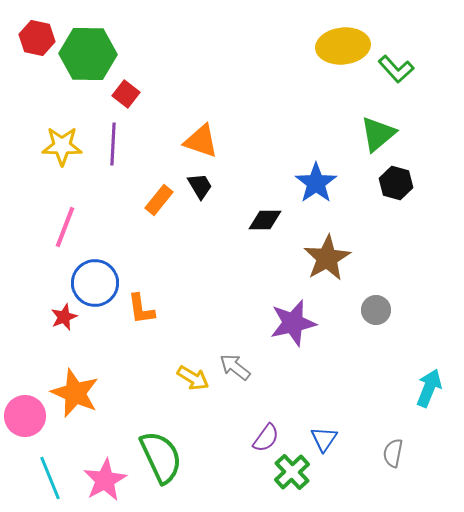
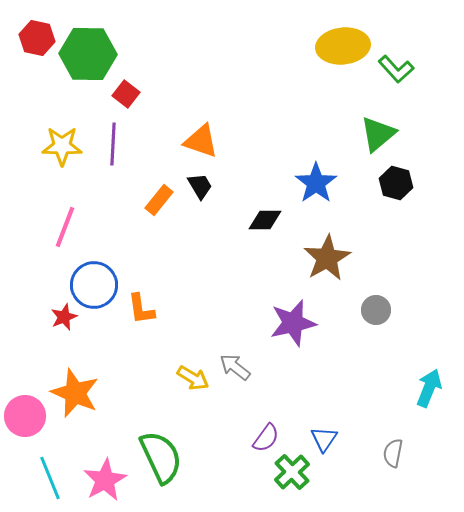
blue circle: moved 1 px left, 2 px down
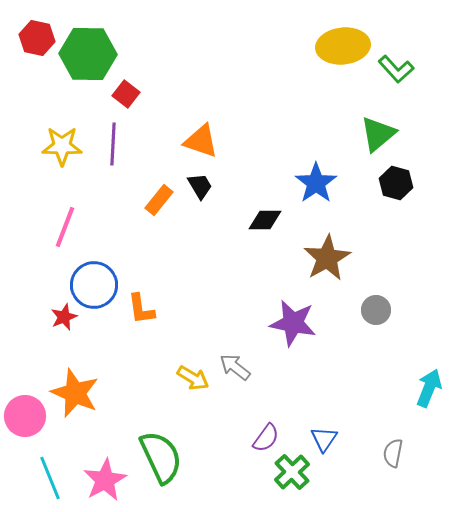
purple star: rotated 24 degrees clockwise
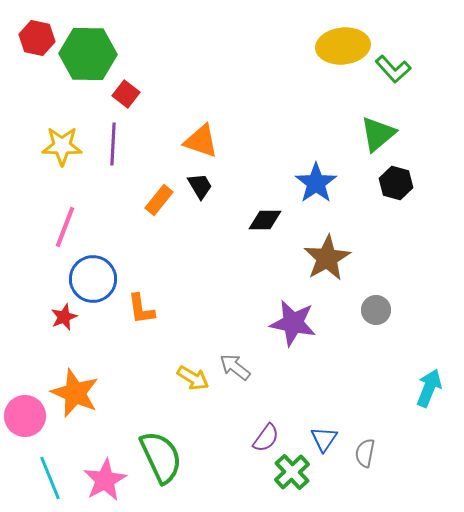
green L-shape: moved 3 px left
blue circle: moved 1 px left, 6 px up
gray semicircle: moved 28 px left
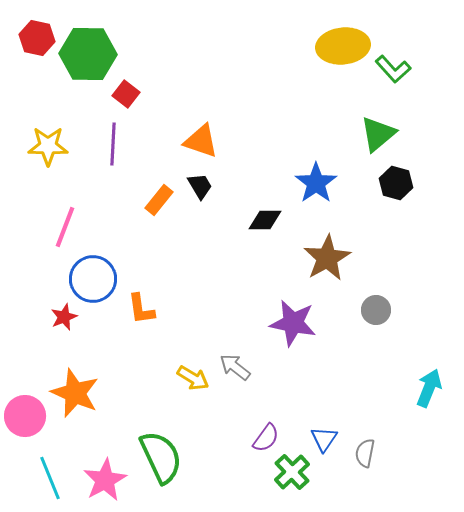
yellow star: moved 14 px left
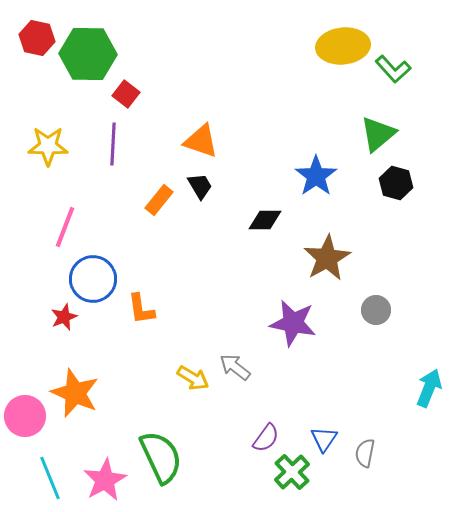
blue star: moved 7 px up
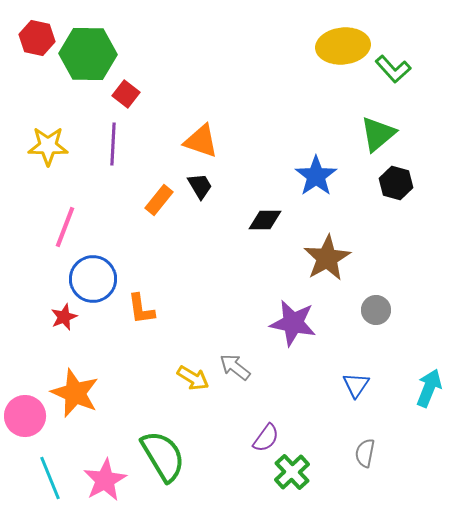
blue triangle: moved 32 px right, 54 px up
green semicircle: moved 2 px right, 1 px up; rotated 6 degrees counterclockwise
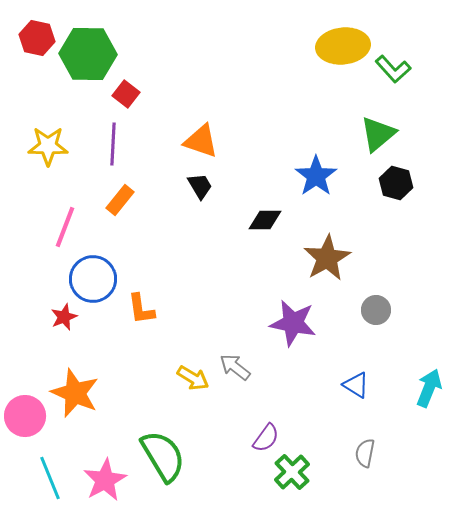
orange rectangle: moved 39 px left
blue triangle: rotated 32 degrees counterclockwise
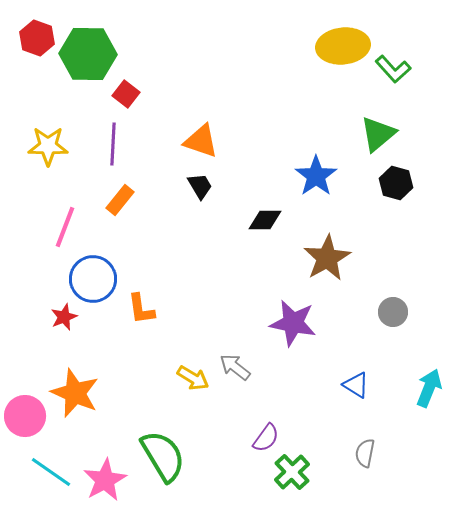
red hexagon: rotated 8 degrees clockwise
gray circle: moved 17 px right, 2 px down
cyan line: moved 1 px right, 6 px up; rotated 33 degrees counterclockwise
